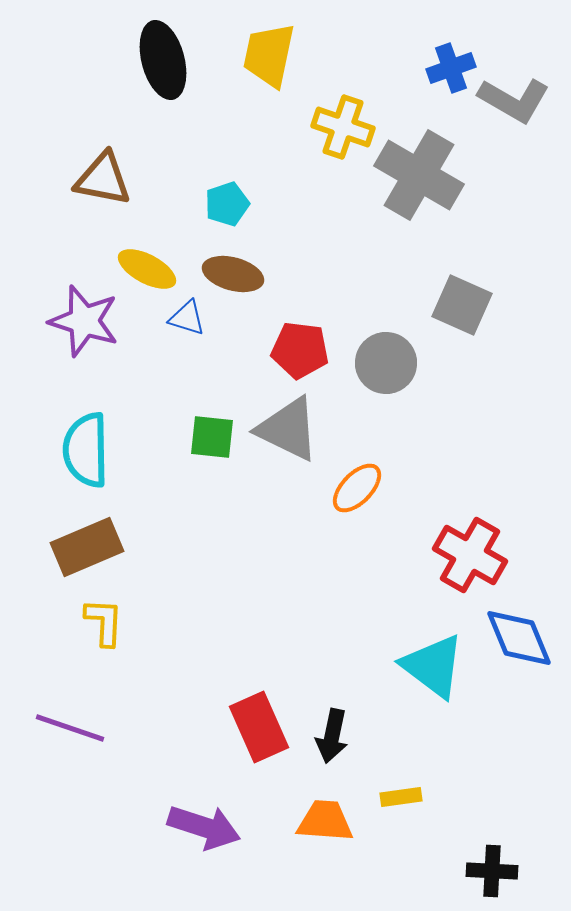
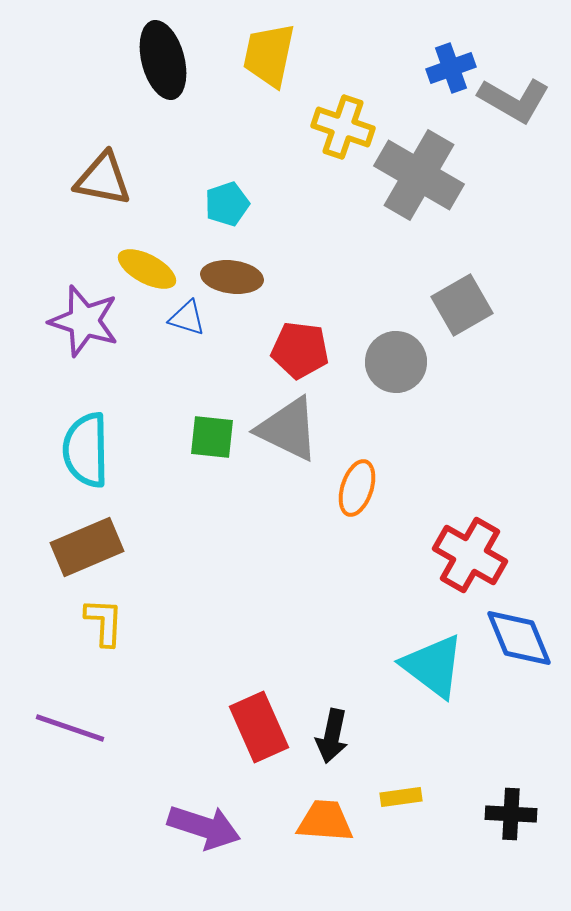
brown ellipse: moved 1 px left, 3 px down; rotated 8 degrees counterclockwise
gray square: rotated 36 degrees clockwise
gray circle: moved 10 px right, 1 px up
orange ellipse: rotated 26 degrees counterclockwise
black cross: moved 19 px right, 57 px up
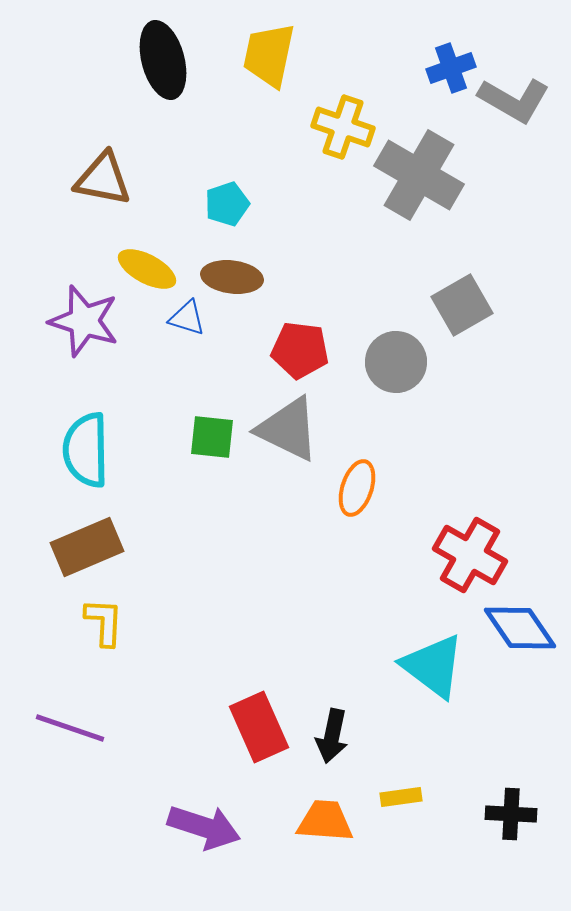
blue diamond: moved 1 px right, 10 px up; rotated 12 degrees counterclockwise
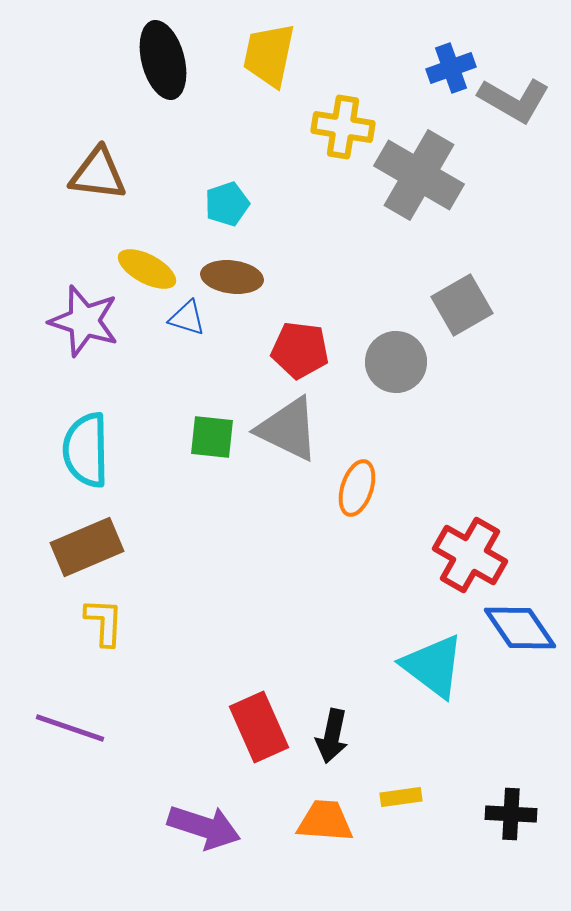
yellow cross: rotated 10 degrees counterclockwise
brown triangle: moved 5 px left, 5 px up; rotated 4 degrees counterclockwise
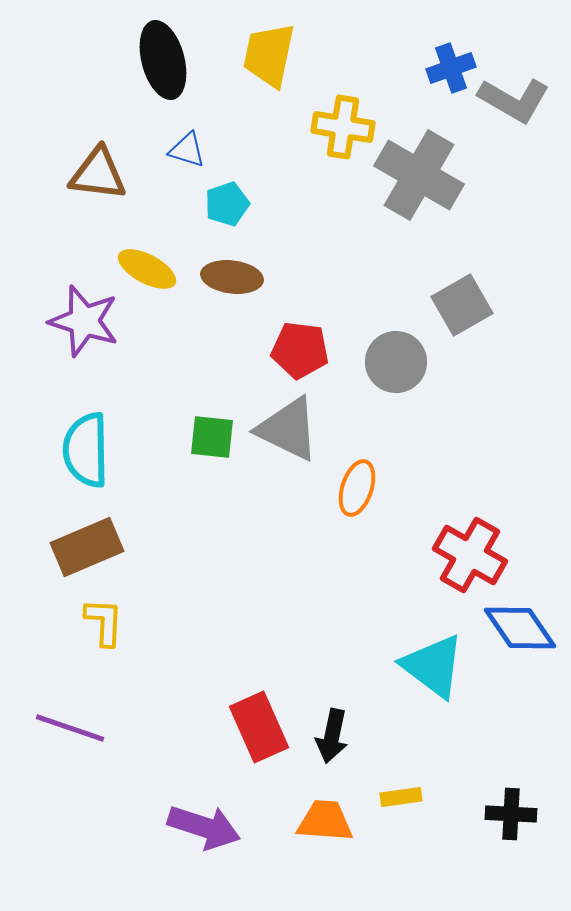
blue triangle: moved 168 px up
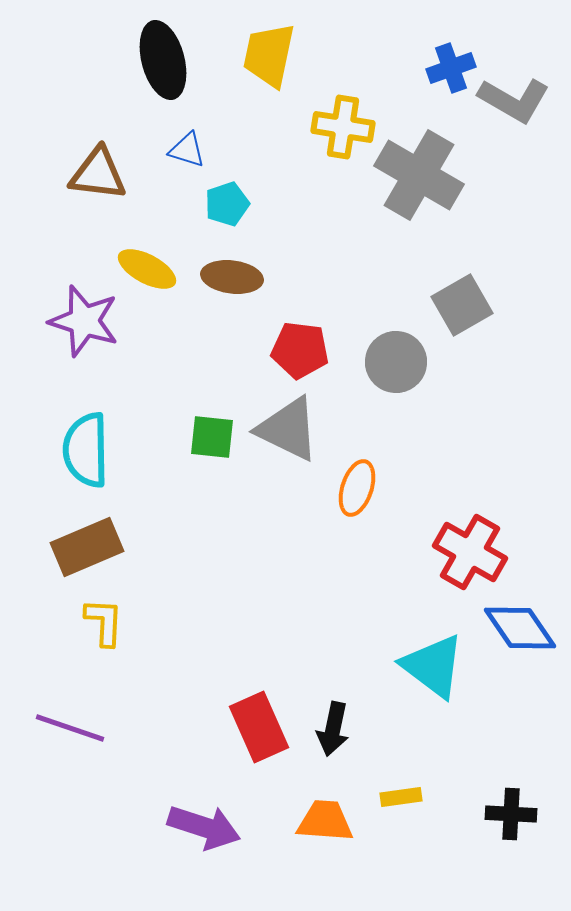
red cross: moved 3 px up
black arrow: moved 1 px right, 7 px up
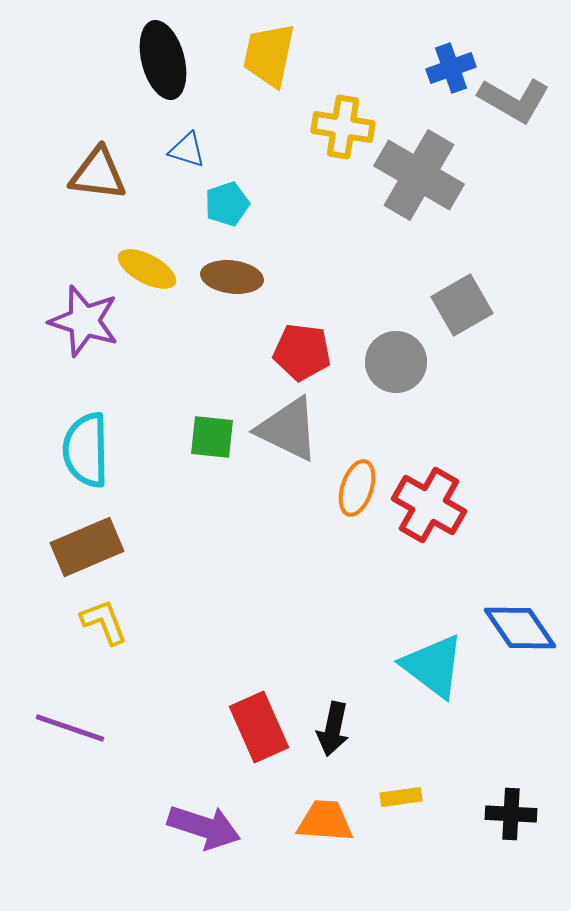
red pentagon: moved 2 px right, 2 px down
red cross: moved 41 px left, 47 px up
yellow L-shape: rotated 24 degrees counterclockwise
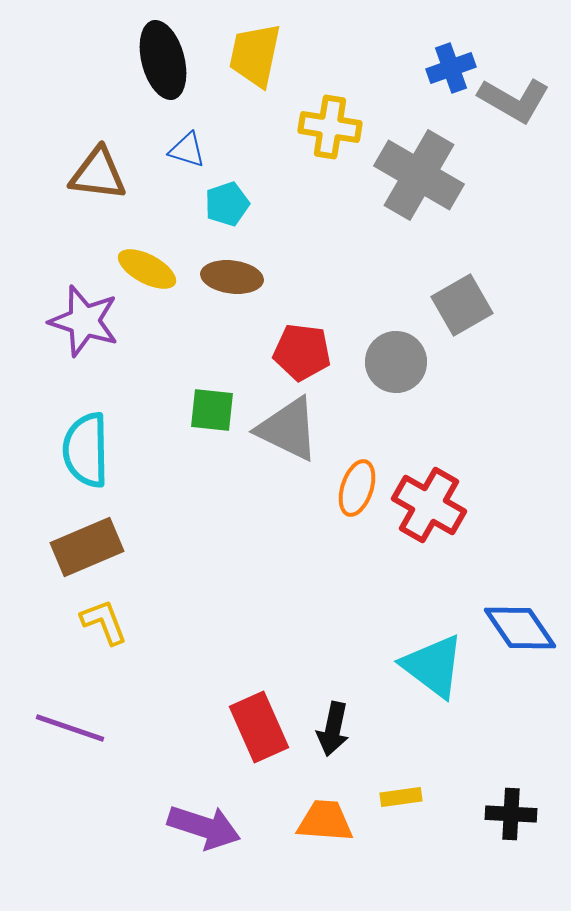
yellow trapezoid: moved 14 px left
yellow cross: moved 13 px left
green square: moved 27 px up
